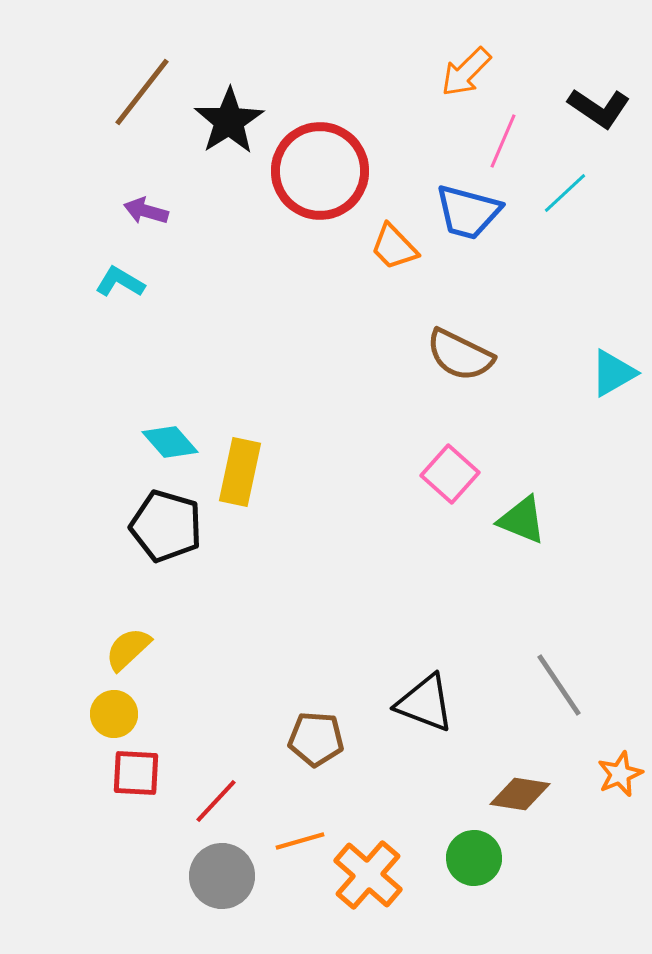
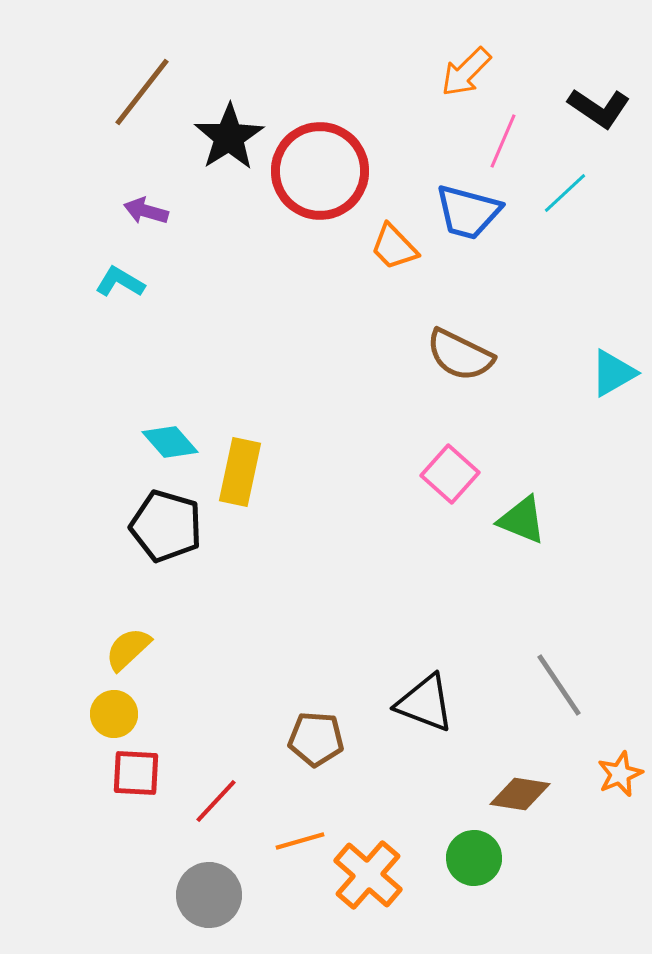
black star: moved 16 px down
gray circle: moved 13 px left, 19 px down
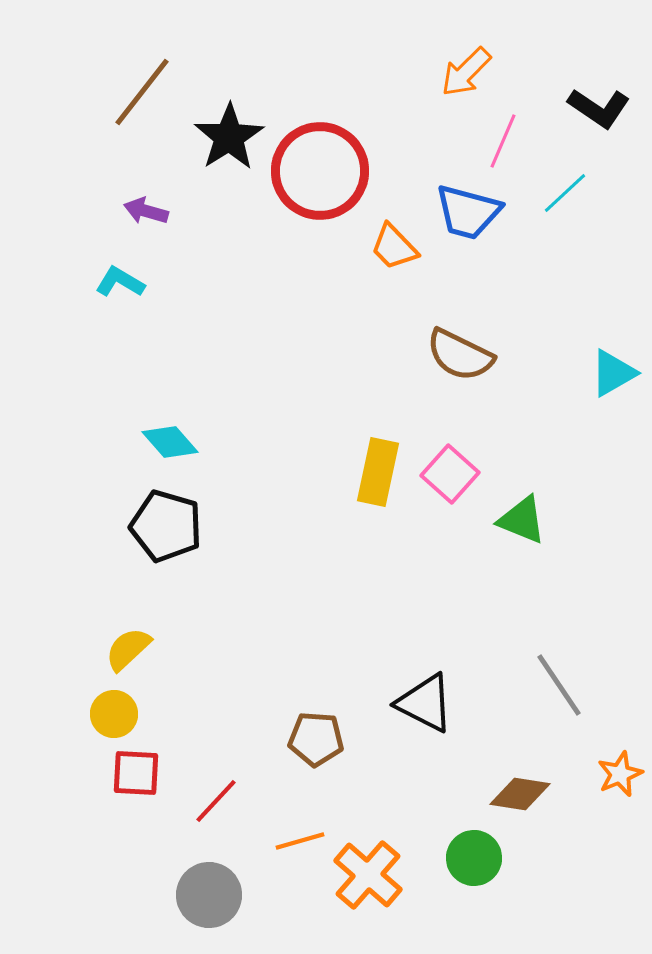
yellow rectangle: moved 138 px right
black triangle: rotated 6 degrees clockwise
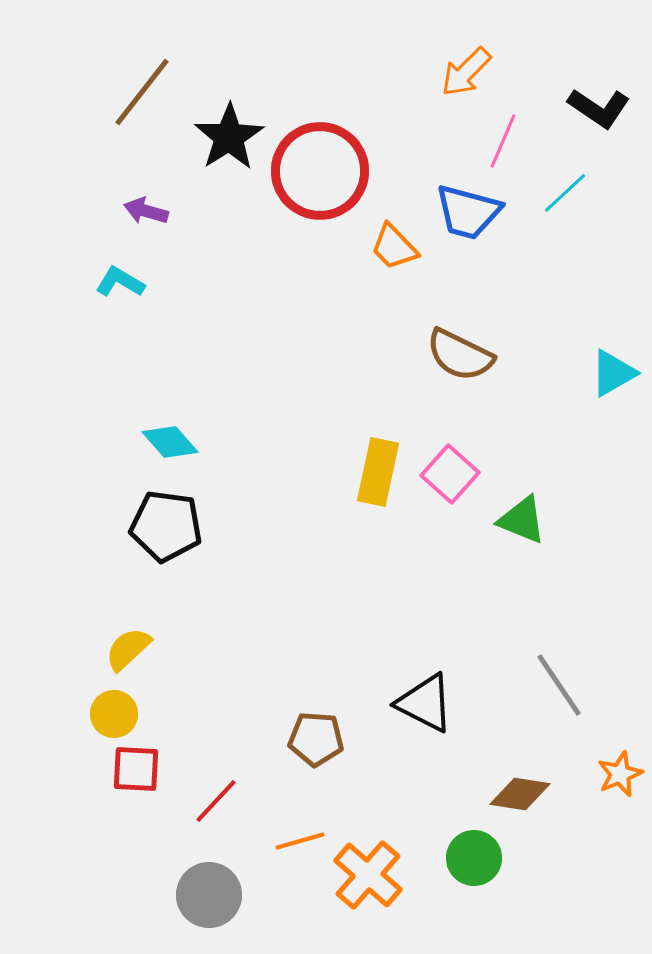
black pentagon: rotated 8 degrees counterclockwise
red square: moved 4 px up
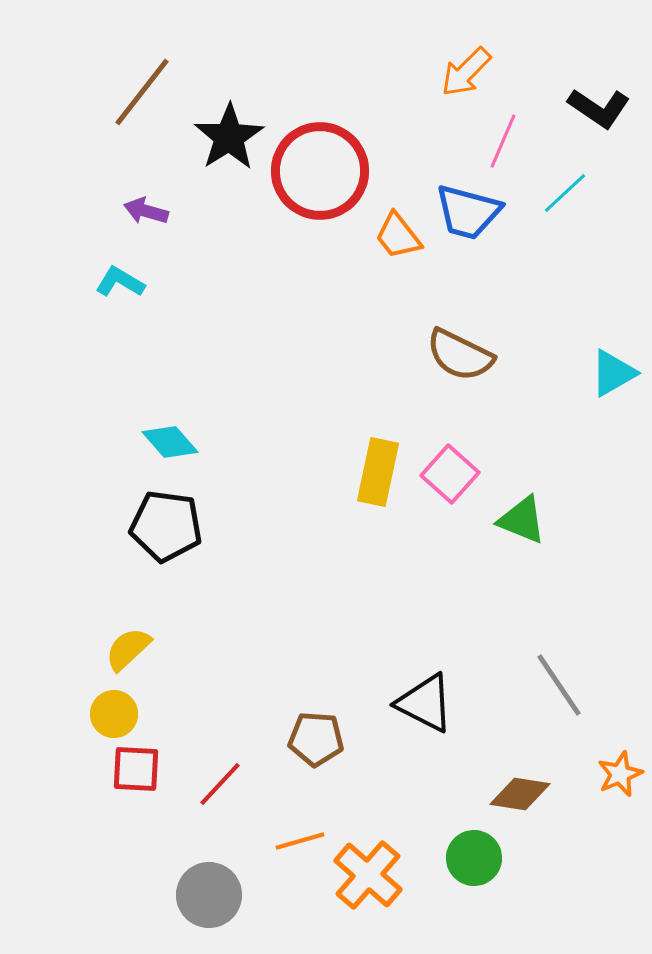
orange trapezoid: moved 4 px right, 11 px up; rotated 6 degrees clockwise
red line: moved 4 px right, 17 px up
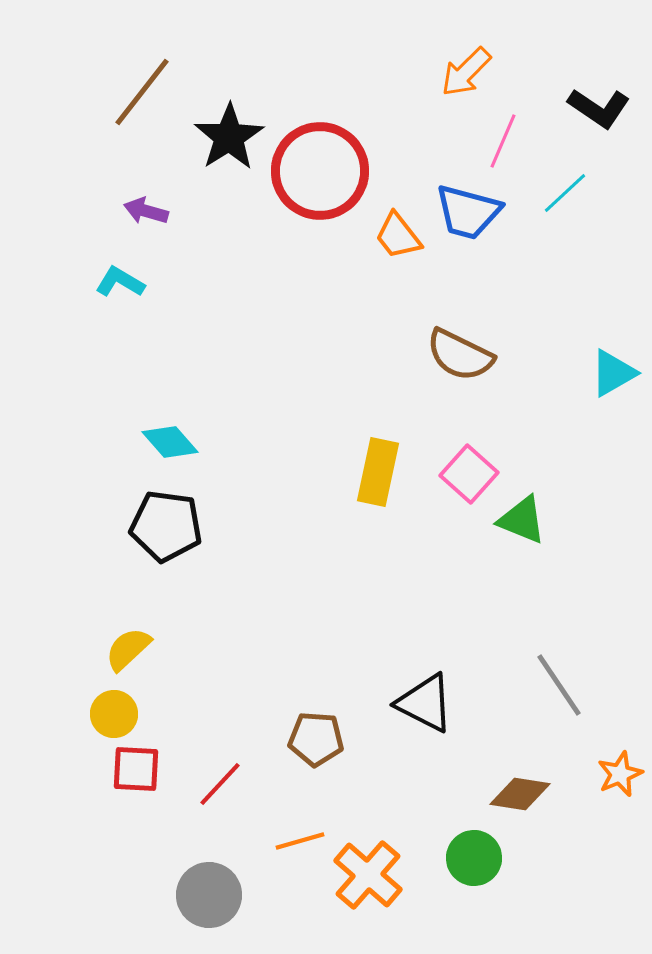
pink square: moved 19 px right
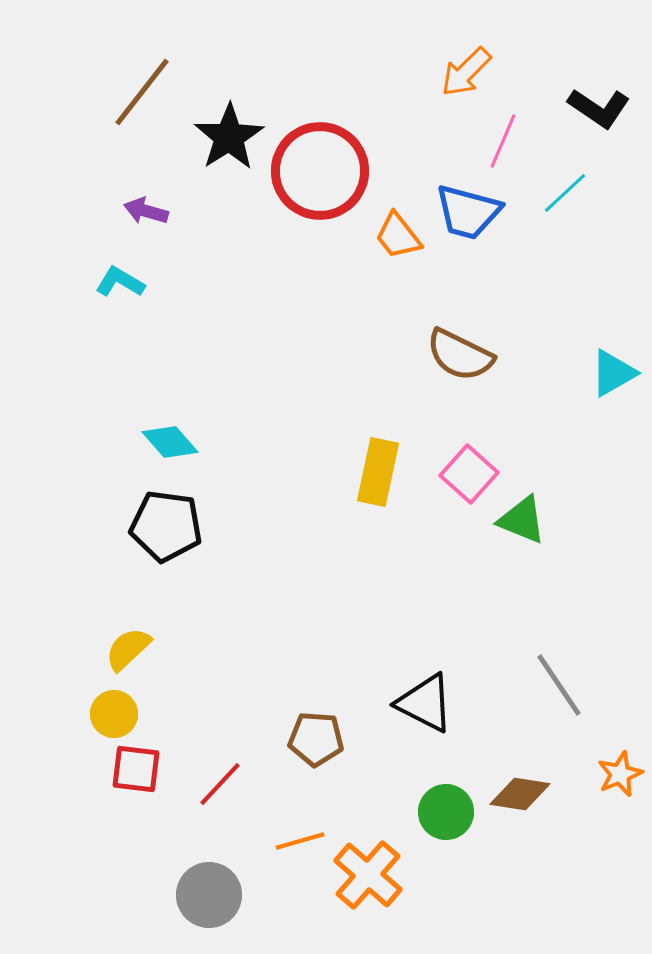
red square: rotated 4 degrees clockwise
green circle: moved 28 px left, 46 px up
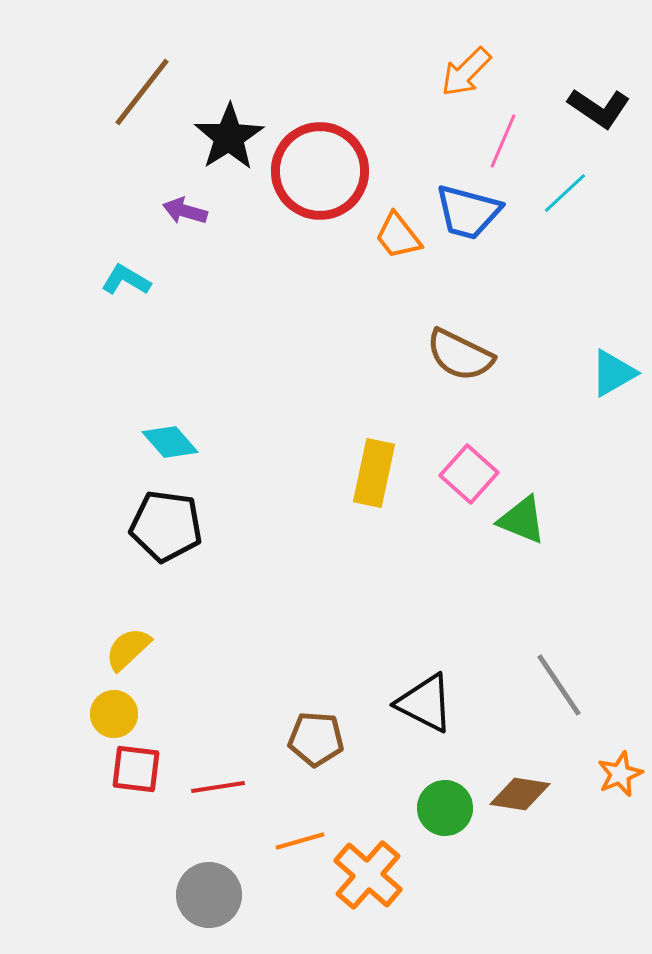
purple arrow: moved 39 px right
cyan L-shape: moved 6 px right, 2 px up
yellow rectangle: moved 4 px left, 1 px down
red line: moved 2 px left, 3 px down; rotated 38 degrees clockwise
green circle: moved 1 px left, 4 px up
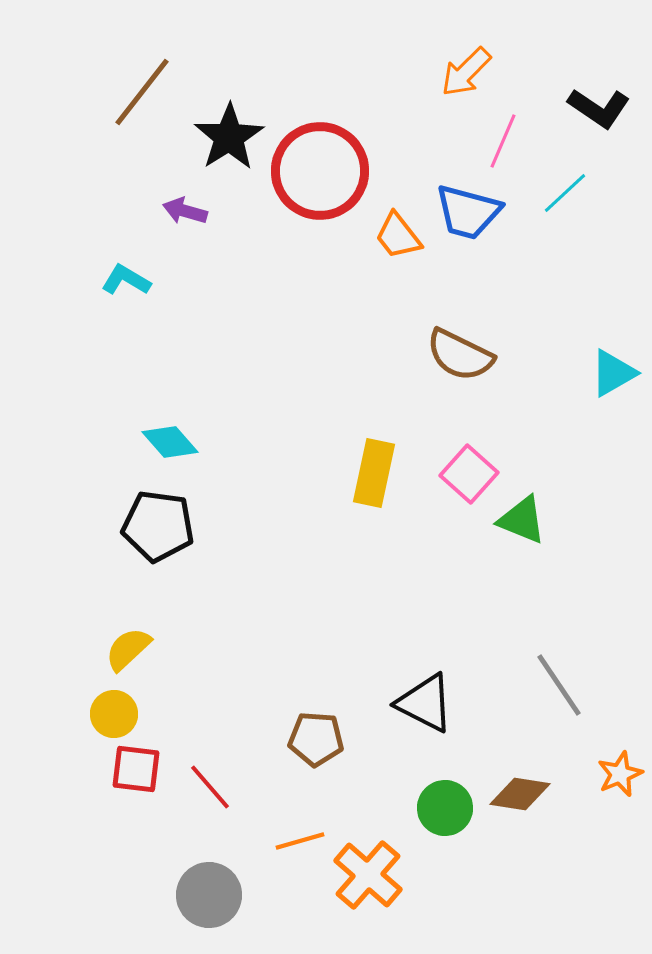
black pentagon: moved 8 px left
red line: moved 8 px left; rotated 58 degrees clockwise
